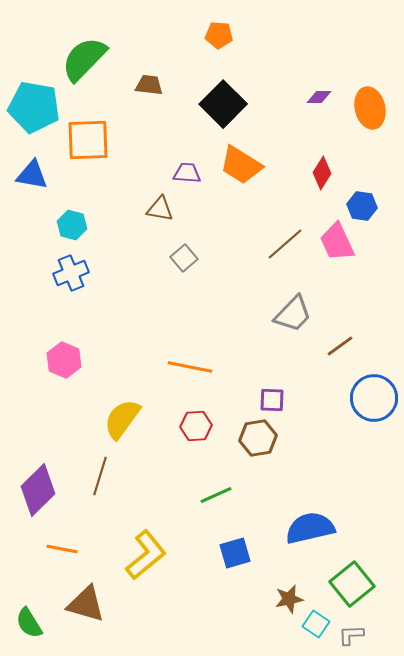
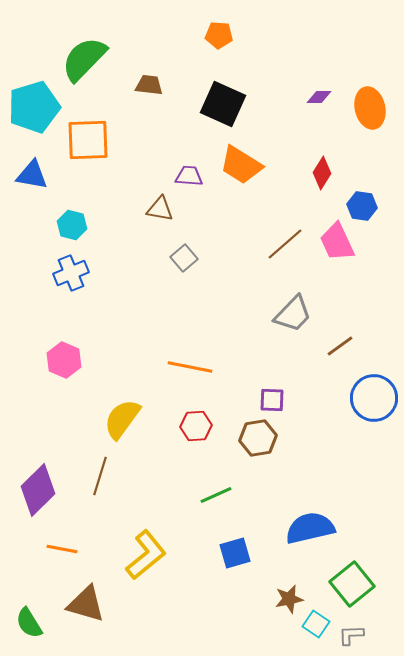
black square at (223, 104): rotated 21 degrees counterclockwise
cyan pentagon at (34, 107): rotated 27 degrees counterclockwise
purple trapezoid at (187, 173): moved 2 px right, 3 px down
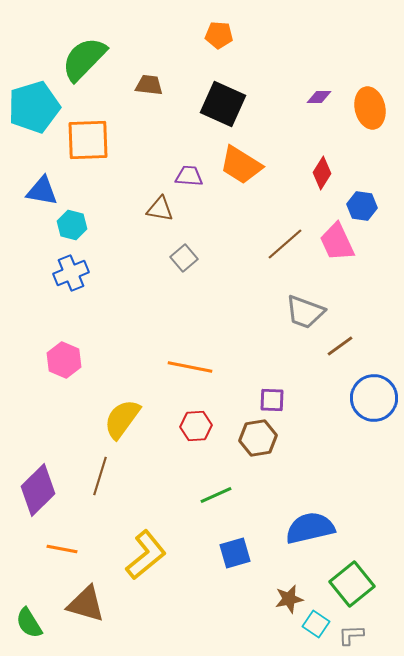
blue triangle at (32, 175): moved 10 px right, 16 px down
gray trapezoid at (293, 314): moved 12 px right, 2 px up; rotated 66 degrees clockwise
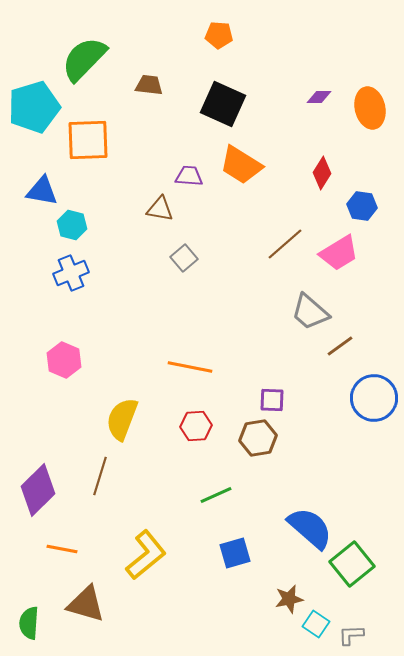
pink trapezoid at (337, 242): moved 2 px right, 11 px down; rotated 96 degrees counterclockwise
gray trapezoid at (305, 312): moved 5 px right; rotated 21 degrees clockwise
yellow semicircle at (122, 419): rotated 15 degrees counterclockwise
blue semicircle at (310, 528): rotated 54 degrees clockwise
green square at (352, 584): moved 20 px up
green semicircle at (29, 623): rotated 36 degrees clockwise
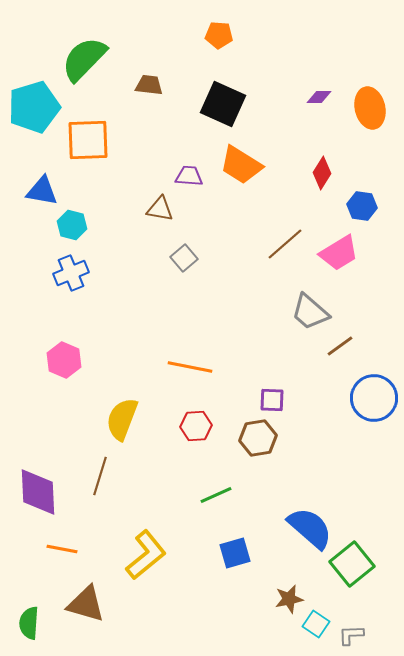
purple diamond at (38, 490): moved 2 px down; rotated 48 degrees counterclockwise
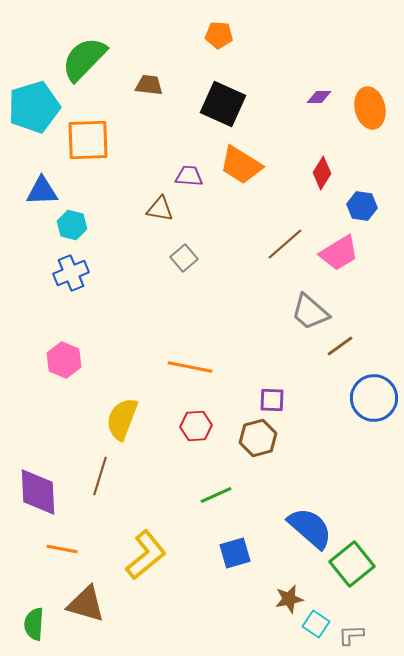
blue triangle at (42, 191): rotated 12 degrees counterclockwise
brown hexagon at (258, 438): rotated 6 degrees counterclockwise
green semicircle at (29, 623): moved 5 px right, 1 px down
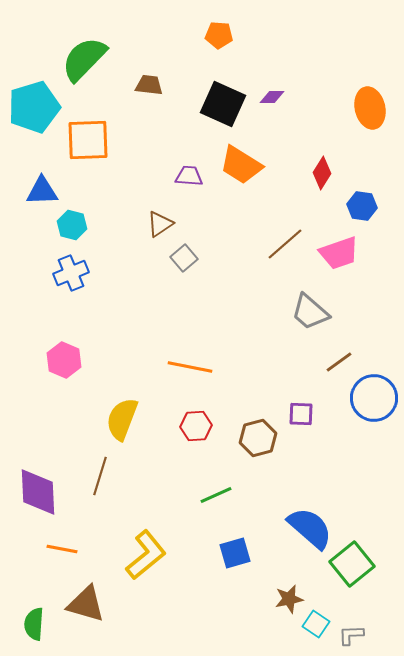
purple diamond at (319, 97): moved 47 px left
brown triangle at (160, 209): moved 15 px down; rotated 44 degrees counterclockwise
pink trapezoid at (339, 253): rotated 12 degrees clockwise
brown line at (340, 346): moved 1 px left, 16 px down
purple square at (272, 400): moved 29 px right, 14 px down
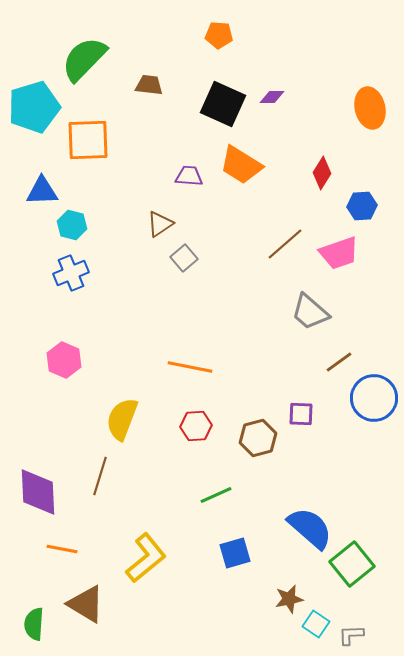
blue hexagon at (362, 206): rotated 12 degrees counterclockwise
yellow L-shape at (146, 555): moved 3 px down
brown triangle at (86, 604): rotated 15 degrees clockwise
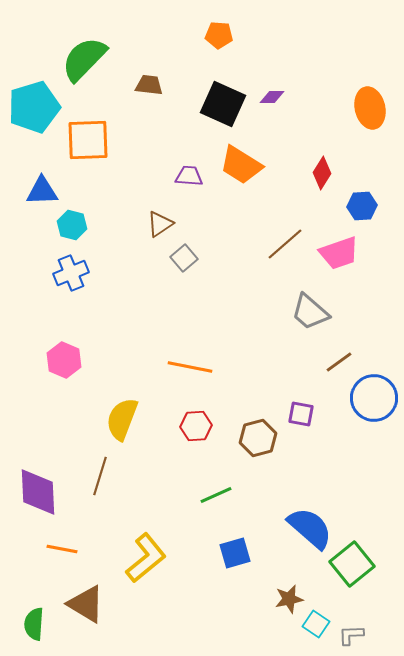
purple square at (301, 414): rotated 8 degrees clockwise
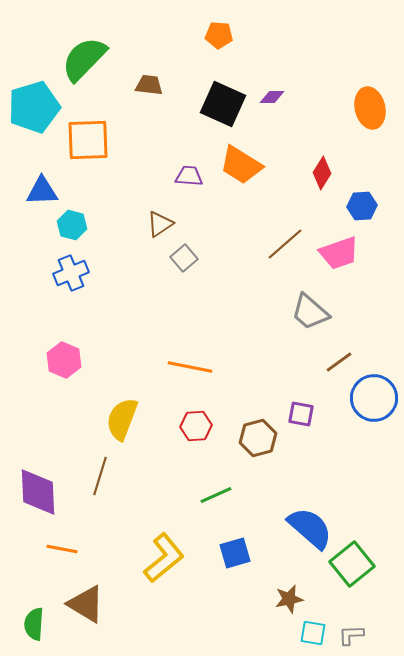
yellow L-shape at (146, 558): moved 18 px right
cyan square at (316, 624): moved 3 px left, 9 px down; rotated 24 degrees counterclockwise
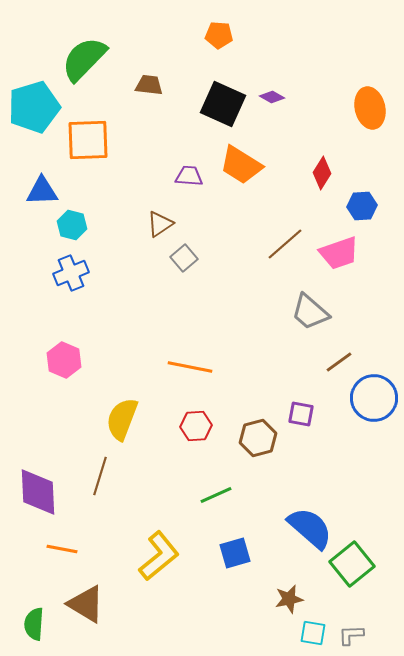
purple diamond at (272, 97): rotated 30 degrees clockwise
yellow L-shape at (164, 558): moved 5 px left, 2 px up
